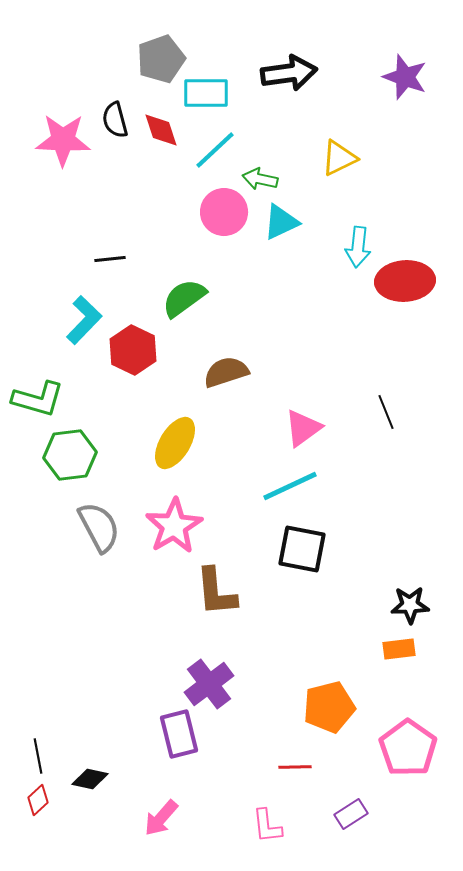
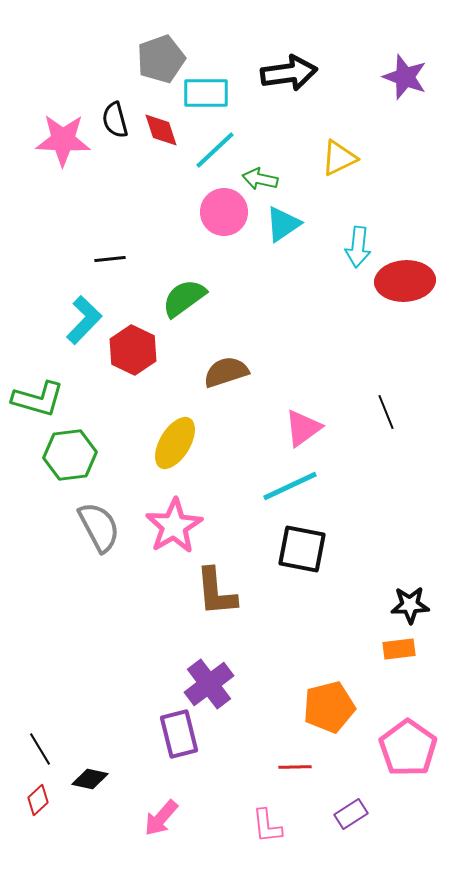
cyan triangle at (281, 222): moved 2 px right, 2 px down; rotated 9 degrees counterclockwise
black line at (38, 756): moved 2 px right, 7 px up; rotated 20 degrees counterclockwise
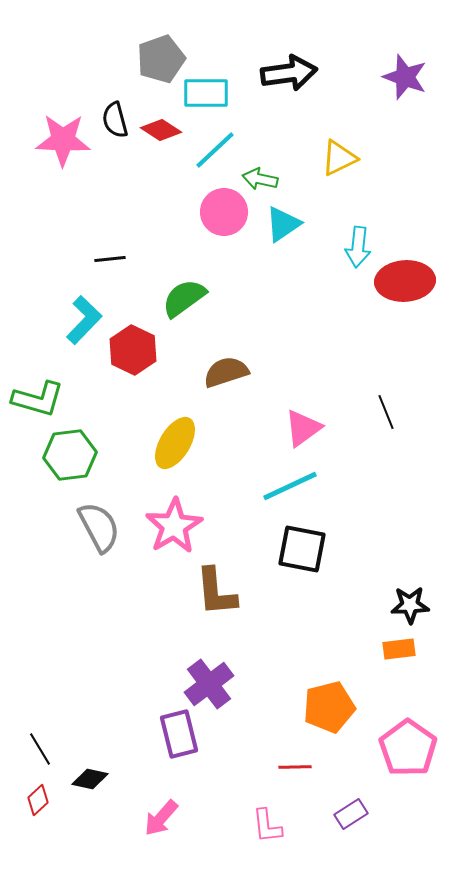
red diamond at (161, 130): rotated 39 degrees counterclockwise
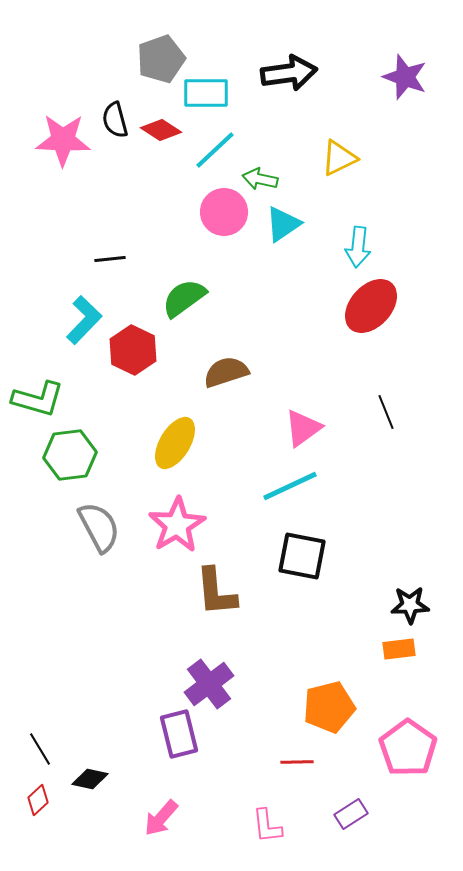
red ellipse at (405, 281): moved 34 px left, 25 px down; rotated 44 degrees counterclockwise
pink star at (174, 526): moved 3 px right, 1 px up
black square at (302, 549): moved 7 px down
red line at (295, 767): moved 2 px right, 5 px up
